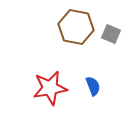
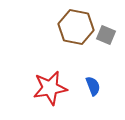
gray square: moved 5 px left, 1 px down
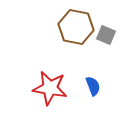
red star: rotated 20 degrees clockwise
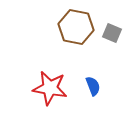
gray square: moved 6 px right, 2 px up
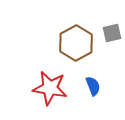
brown hexagon: moved 16 px down; rotated 20 degrees clockwise
gray square: rotated 36 degrees counterclockwise
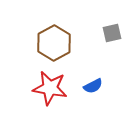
brown hexagon: moved 22 px left
blue semicircle: rotated 84 degrees clockwise
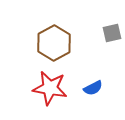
blue semicircle: moved 2 px down
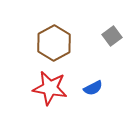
gray square: moved 3 px down; rotated 24 degrees counterclockwise
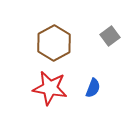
gray square: moved 2 px left
blue semicircle: rotated 42 degrees counterclockwise
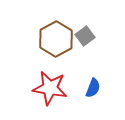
gray square: moved 25 px left
brown hexagon: moved 2 px right, 4 px up
